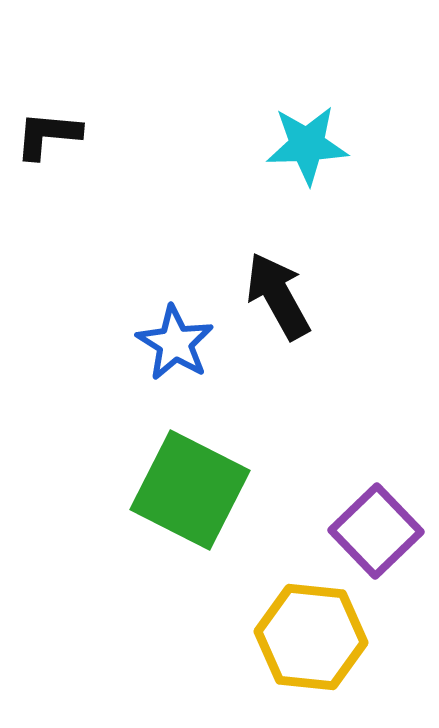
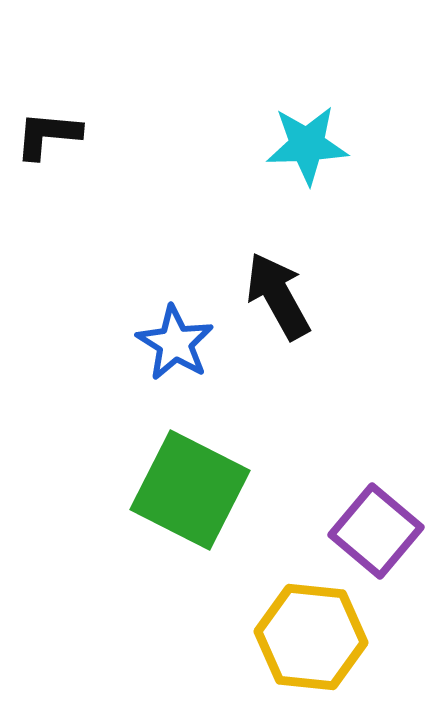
purple square: rotated 6 degrees counterclockwise
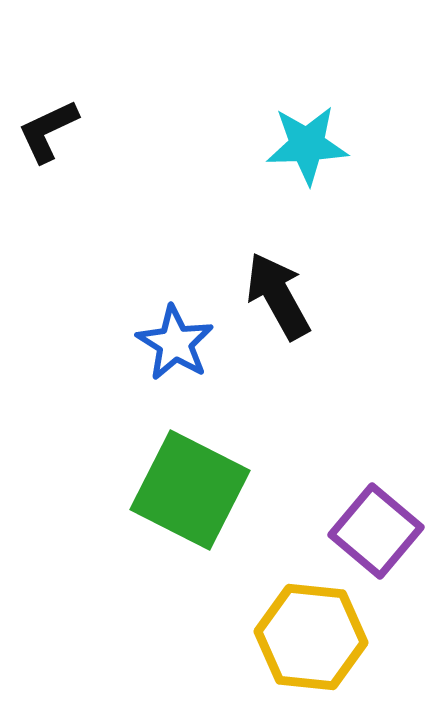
black L-shape: moved 4 px up; rotated 30 degrees counterclockwise
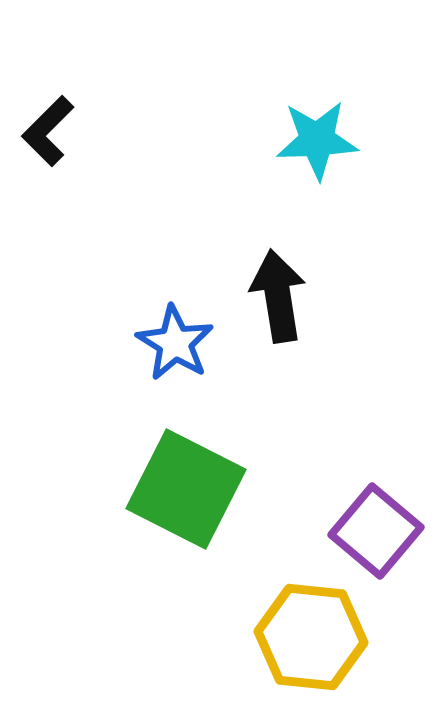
black L-shape: rotated 20 degrees counterclockwise
cyan star: moved 10 px right, 5 px up
black arrow: rotated 20 degrees clockwise
green square: moved 4 px left, 1 px up
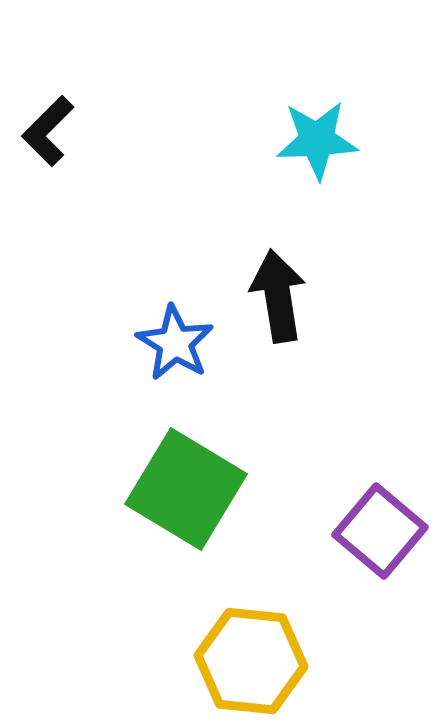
green square: rotated 4 degrees clockwise
purple square: moved 4 px right
yellow hexagon: moved 60 px left, 24 px down
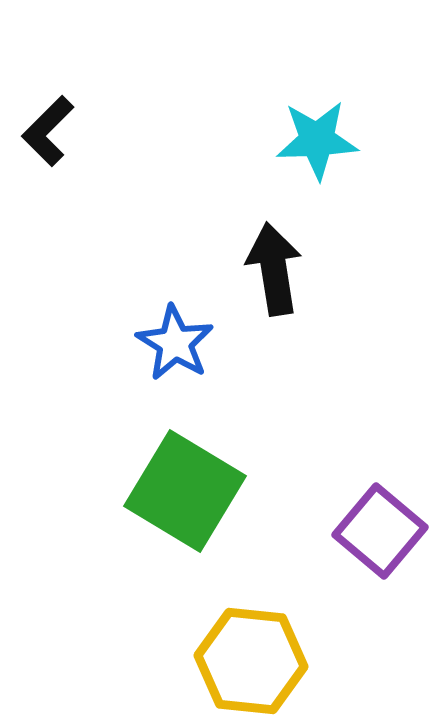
black arrow: moved 4 px left, 27 px up
green square: moved 1 px left, 2 px down
